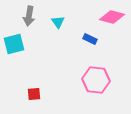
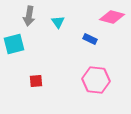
red square: moved 2 px right, 13 px up
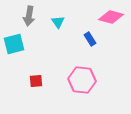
pink diamond: moved 1 px left
blue rectangle: rotated 32 degrees clockwise
pink hexagon: moved 14 px left
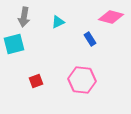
gray arrow: moved 5 px left, 1 px down
cyan triangle: rotated 40 degrees clockwise
red square: rotated 16 degrees counterclockwise
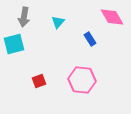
pink diamond: moved 1 px right; rotated 45 degrees clockwise
cyan triangle: rotated 24 degrees counterclockwise
red square: moved 3 px right
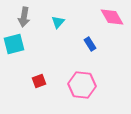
blue rectangle: moved 5 px down
pink hexagon: moved 5 px down
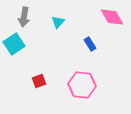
cyan square: rotated 20 degrees counterclockwise
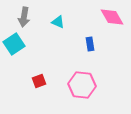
cyan triangle: rotated 48 degrees counterclockwise
blue rectangle: rotated 24 degrees clockwise
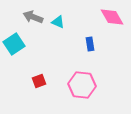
gray arrow: moved 9 px right; rotated 102 degrees clockwise
